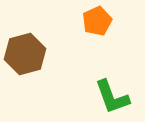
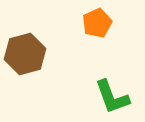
orange pentagon: moved 2 px down
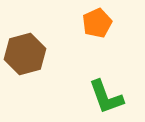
green L-shape: moved 6 px left
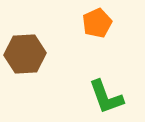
brown hexagon: rotated 12 degrees clockwise
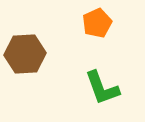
green L-shape: moved 4 px left, 9 px up
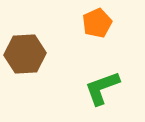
green L-shape: rotated 90 degrees clockwise
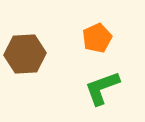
orange pentagon: moved 15 px down
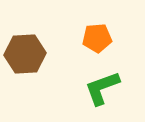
orange pentagon: rotated 20 degrees clockwise
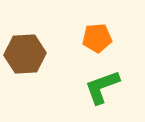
green L-shape: moved 1 px up
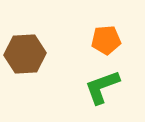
orange pentagon: moved 9 px right, 2 px down
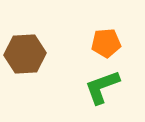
orange pentagon: moved 3 px down
